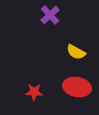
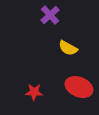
yellow semicircle: moved 8 px left, 4 px up
red ellipse: moved 2 px right; rotated 12 degrees clockwise
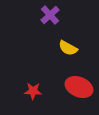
red star: moved 1 px left, 1 px up
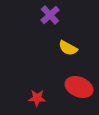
red star: moved 4 px right, 7 px down
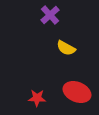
yellow semicircle: moved 2 px left
red ellipse: moved 2 px left, 5 px down
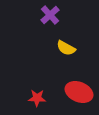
red ellipse: moved 2 px right
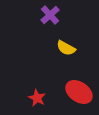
red ellipse: rotated 12 degrees clockwise
red star: rotated 24 degrees clockwise
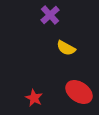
red star: moved 3 px left
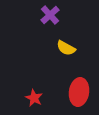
red ellipse: rotated 64 degrees clockwise
